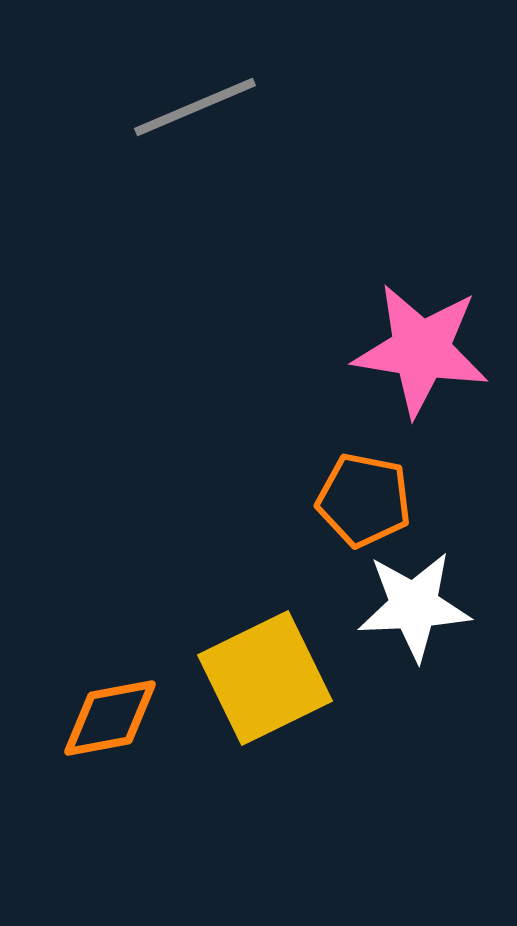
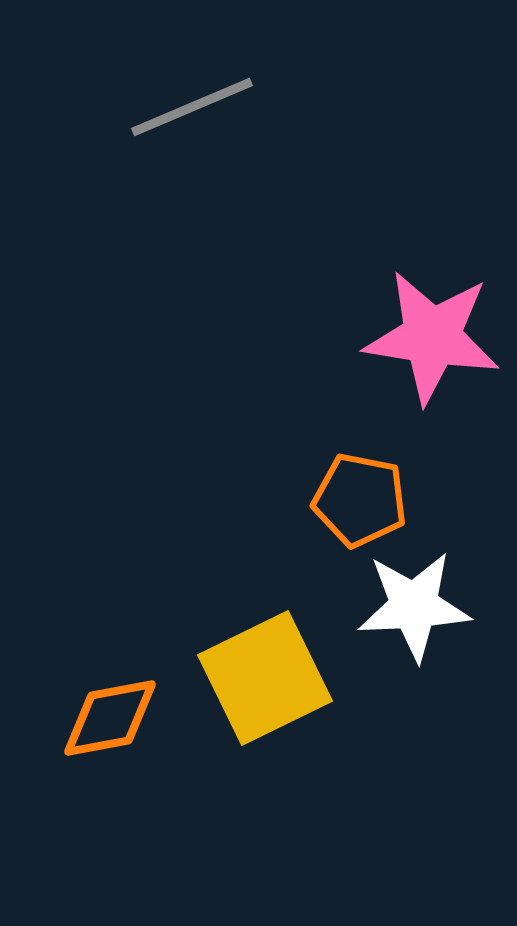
gray line: moved 3 px left
pink star: moved 11 px right, 13 px up
orange pentagon: moved 4 px left
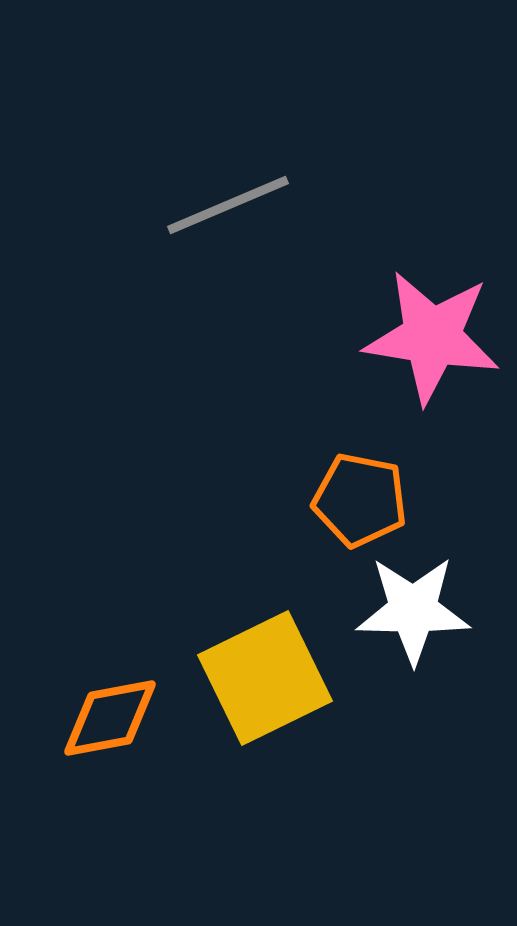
gray line: moved 36 px right, 98 px down
white star: moved 1 px left, 4 px down; rotated 4 degrees clockwise
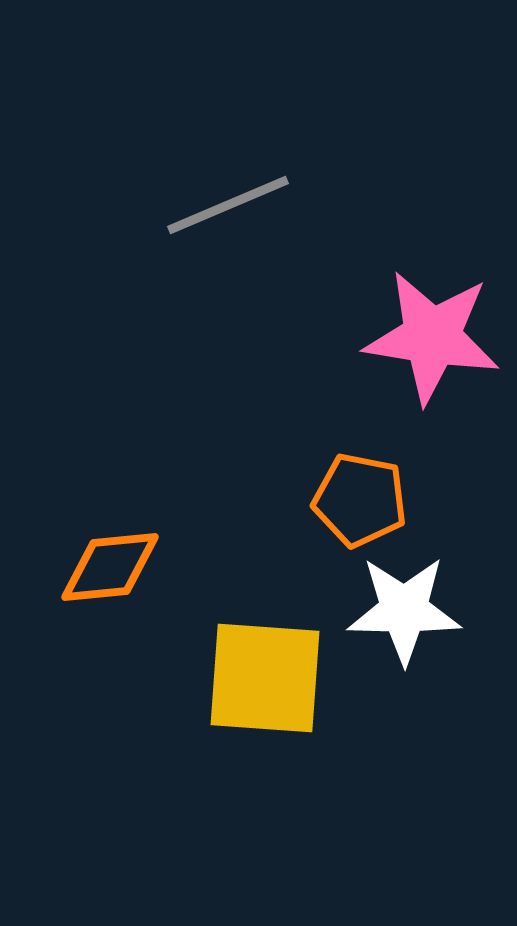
white star: moved 9 px left
yellow square: rotated 30 degrees clockwise
orange diamond: moved 151 px up; rotated 5 degrees clockwise
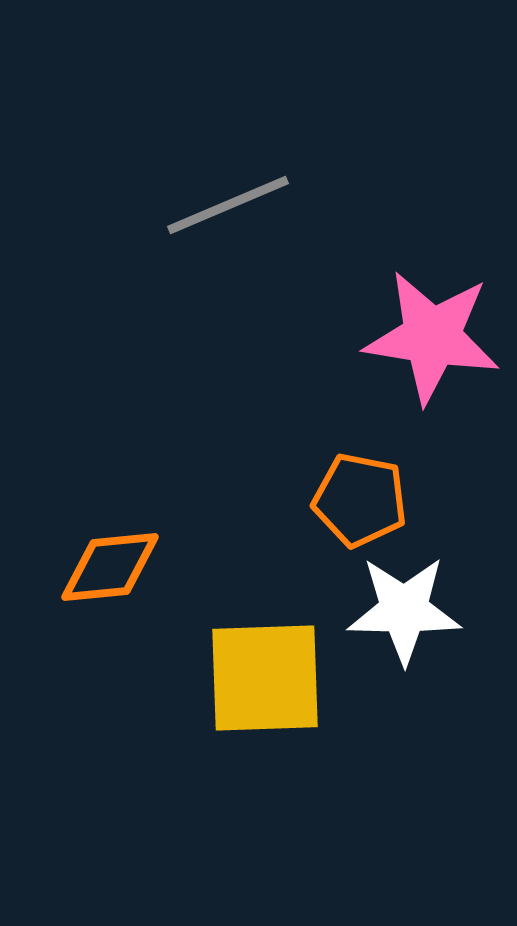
yellow square: rotated 6 degrees counterclockwise
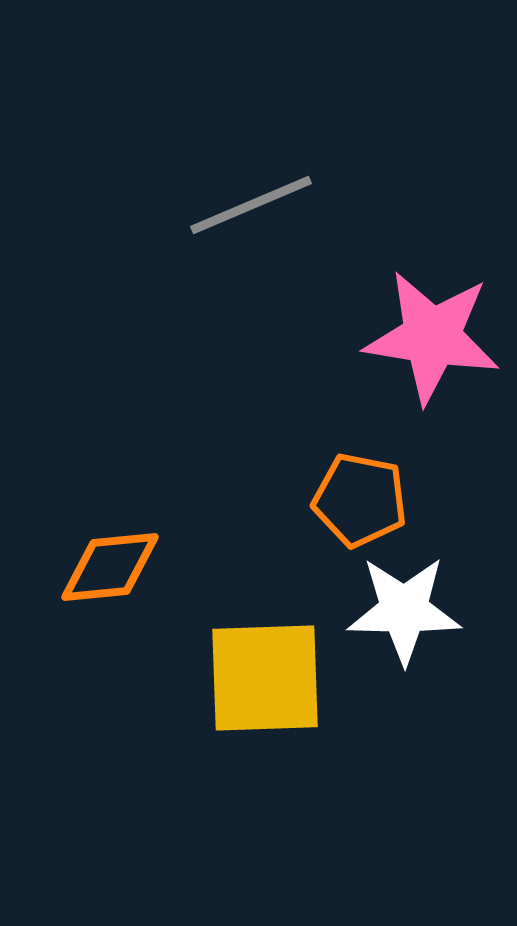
gray line: moved 23 px right
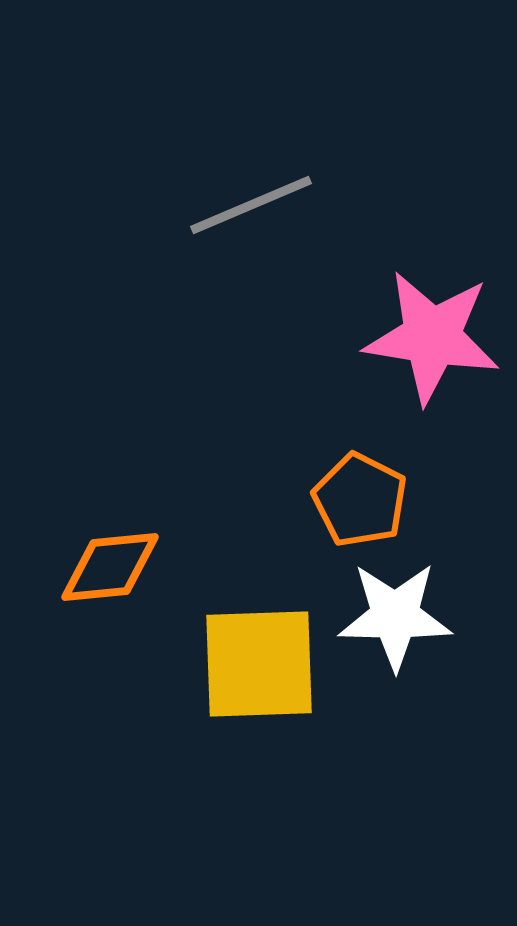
orange pentagon: rotated 16 degrees clockwise
white star: moved 9 px left, 6 px down
yellow square: moved 6 px left, 14 px up
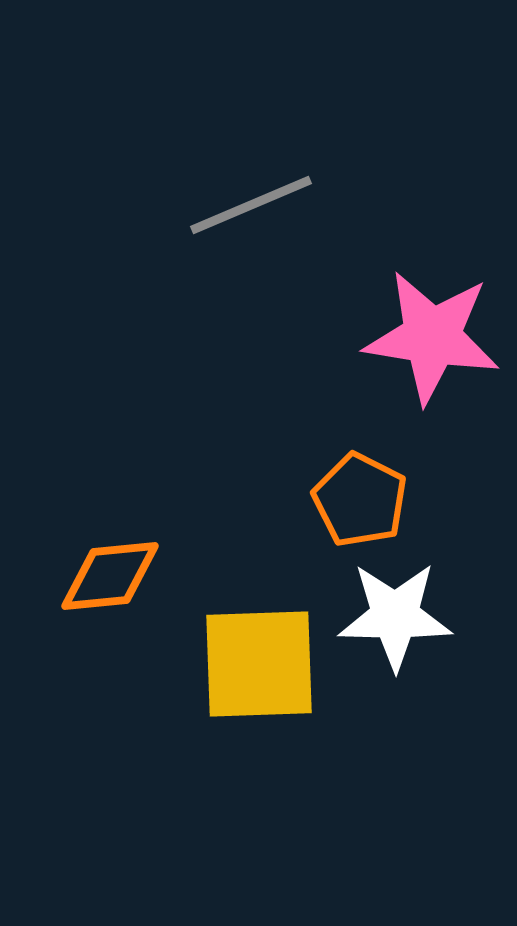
orange diamond: moved 9 px down
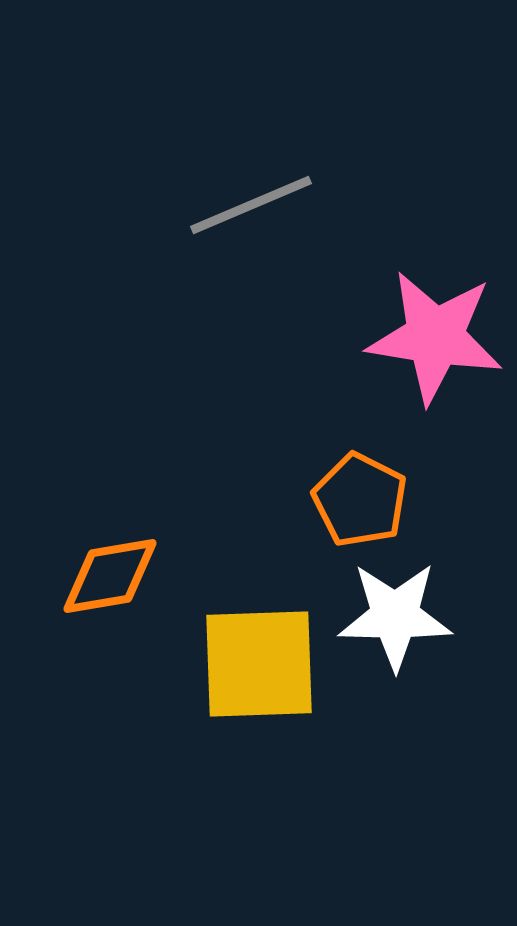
pink star: moved 3 px right
orange diamond: rotated 4 degrees counterclockwise
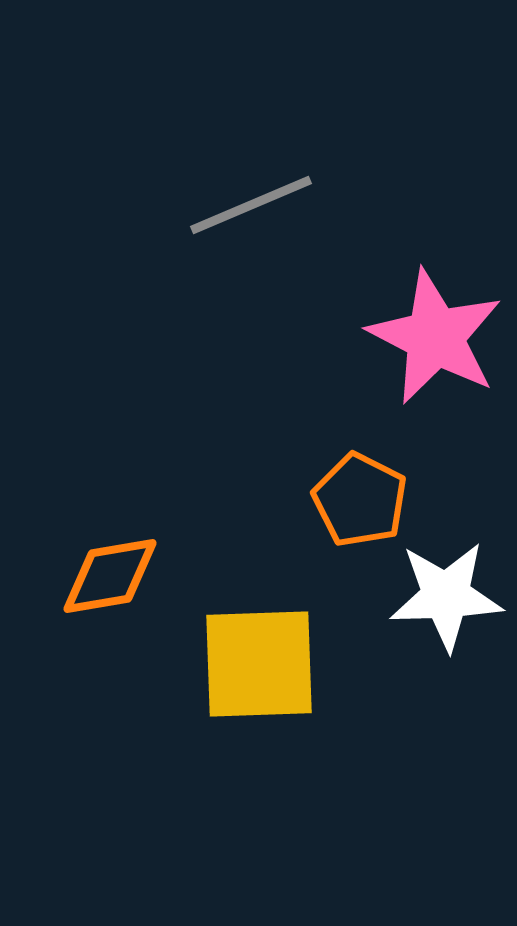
pink star: rotated 18 degrees clockwise
white star: moved 51 px right, 20 px up; rotated 3 degrees counterclockwise
